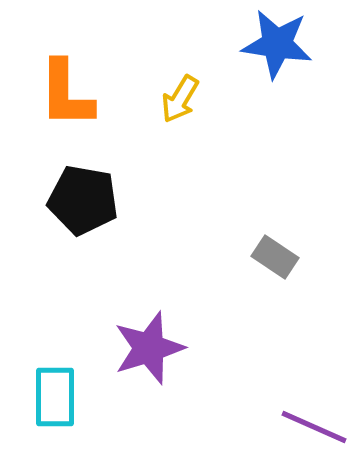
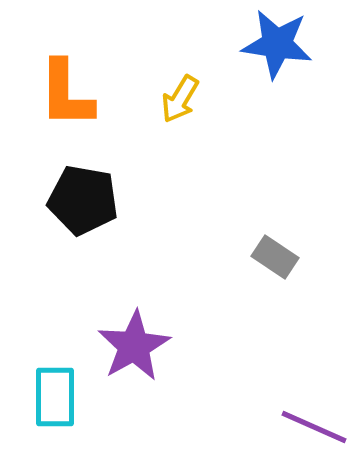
purple star: moved 15 px left, 2 px up; rotated 12 degrees counterclockwise
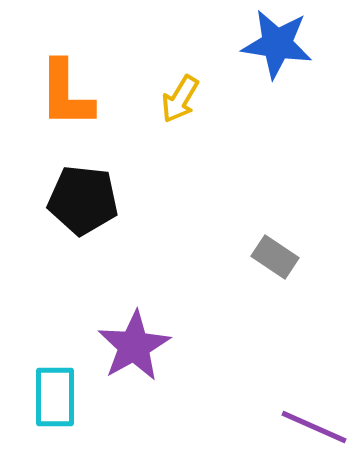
black pentagon: rotated 4 degrees counterclockwise
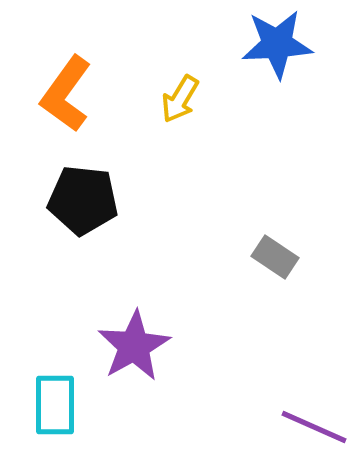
blue star: rotated 12 degrees counterclockwise
orange L-shape: rotated 36 degrees clockwise
cyan rectangle: moved 8 px down
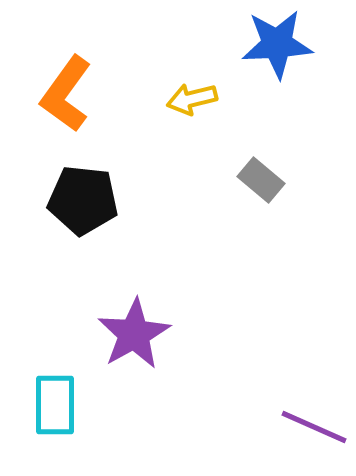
yellow arrow: moved 12 px right; rotated 45 degrees clockwise
gray rectangle: moved 14 px left, 77 px up; rotated 6 degrees clockwise
purple star: moved 12 px up
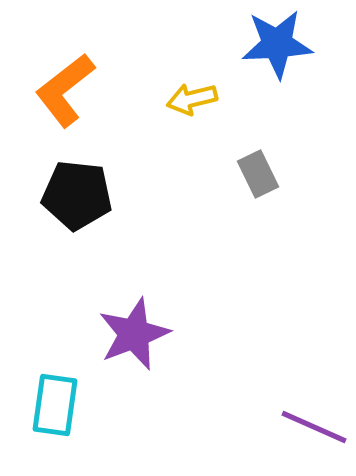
orange L-shape: moved 1 px left, 4 px up; rotated 16 degrees clockwise
gray rectangle: moved 3 px left, 6 px up; rotated 24 degrees clockwise
black pentagon: moved 6 px left, 5 px up
purple star: rotated 8 degrees clockwise
cyan rectangle: rotated 8 degrees clockwise
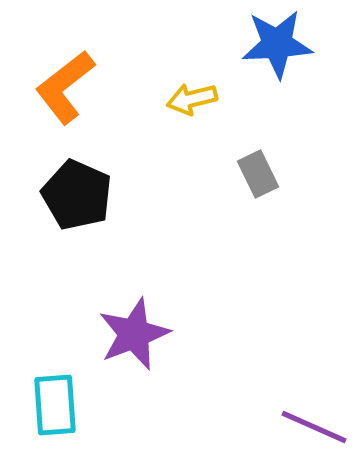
orange L-shape: moved 3 px up
black pentagon: rotated 18 degrees clockwise
cyan rectangle: rotated 12 degrees counterclockwise
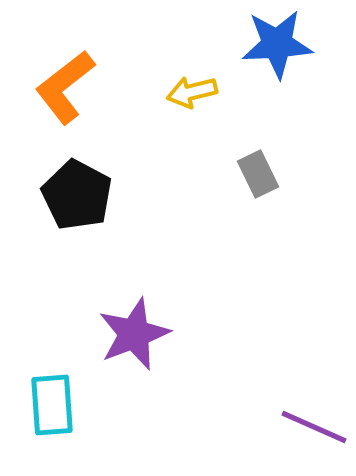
yellow arrow: moved 7 px up
black pentagon: rotated 4 degrees clockwise
cyan rectangle: moved 3 px left
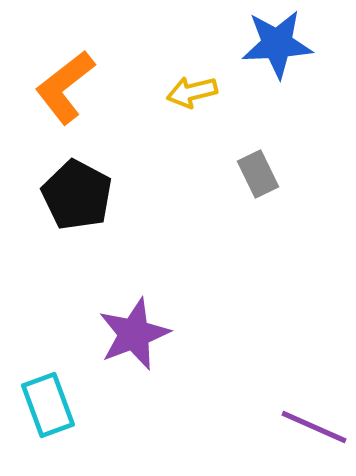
cyan rectangle: moved 4 px left; rotated 16 degrees counterclockwise
